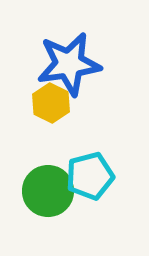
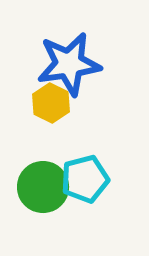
cyan pentagon: moved 5 px left, 3 px down
green circle: moved 5 px left, 4 px up
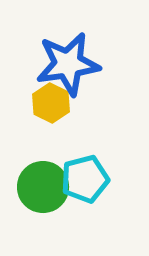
blue star: moved 1 px left
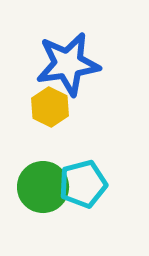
yellow hexagon: moved 1 px left, 4 px down
cyan pentagon: moved 2 px left, 5 px down
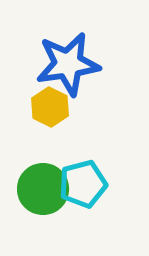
green circle: moved 2 px down
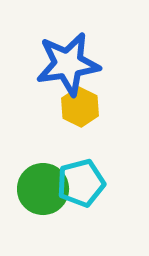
yellow hexagon: moved 30 px right
cyan pentagon: moved 2 px left, 1 px up
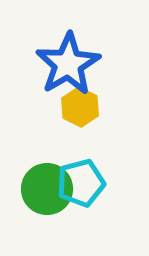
blue star: rotated 22 degrees counterclockwise
green circle: moved 4 px right
